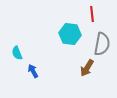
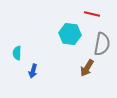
red line: rotated 70 degrees counterclockwise
cyan semicircle: rotated 24 degrees clockwise
blue arrow: rotated 136 degrees counterclockwise
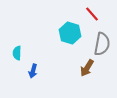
red line: rotated 35 degrees clockwise
cyan hexagon: moved 1 px up; rotated 10 degrees clockwise
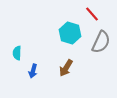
gray semicircle: moved 1 px left, 2 px up; rotated 15 degrees clockwise
brown arrow: moved 21 px left
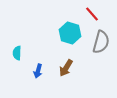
gray semicircle: rotated 10 degrees counterclockwise
blue arrow: moved 5 px right
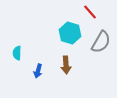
red line: moved 2 px left, 2 px up
gray semicircle: rotated 15 degrees clockwise
brown arrow: moved 3 px up; rotated 36 degrees counterclockwise
